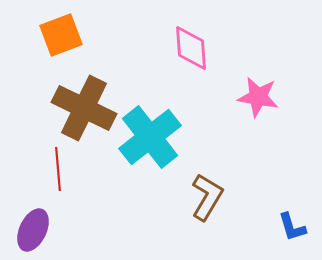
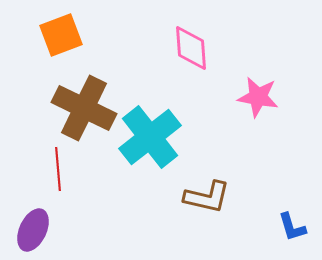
brown L-shape: rotated 72 degrees clockwise
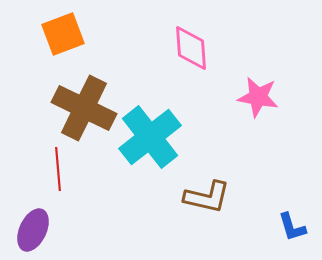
orange square: moved 2 px right, 1 px up
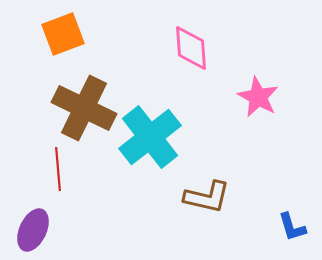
pink star: rotated 18 degrees clockwise
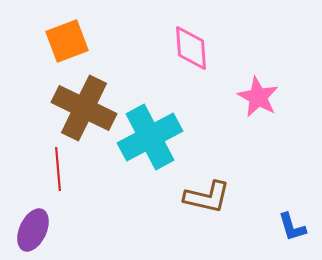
orange square: moved 4 px right, 7 px down
cyan cross: rotated 10 degrees clockwise
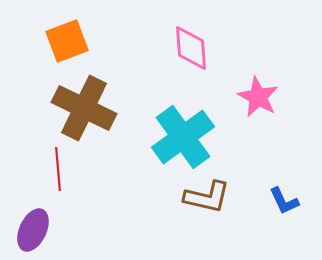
cyan cross: moved 33 px right; rotated 8 degrees counterclockwise
blue L-shape: moved 8 px left, 26 px up; rotated 8 degrees counterclockwise
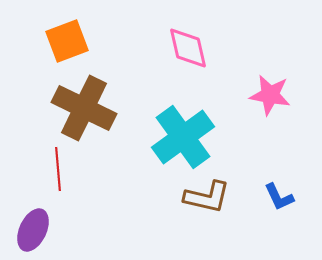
pink diamond: moved 3 px left; rotated 9 degrees counterclockwise
pink star: moved 12 px right, 2 px up; rotated 18 degrees counterclockwise
blue L-shape: moved 5 px left, 4 px up
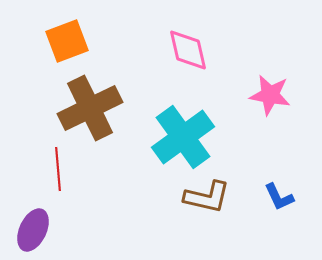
pink diamond: moved 2 px down
brown cross: moved 6 px right; rotated 38 degrees clockwise
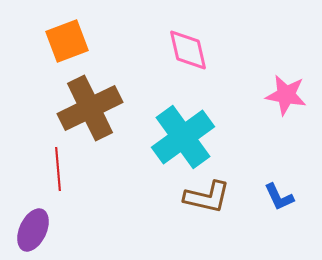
pink star: moved 16 px right
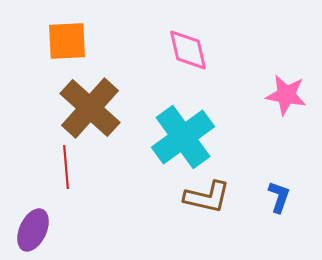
orange square: rotated 18 degrees clockwise
brown cross: rotated 22 degrees counterclockwise
red line: moved 8 px right, 2 px up
blue L-shape: rotated 136 degrees counterclockwise
